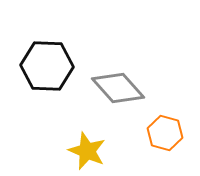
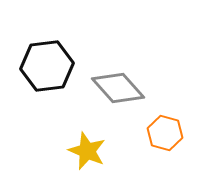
black hexagon: rotated 9 degrees counterclockwise
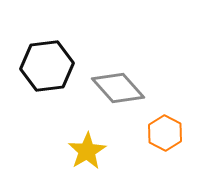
orange hexagon: rotated 12 degrees clockwise
yellow star: rotated 18 degrees clockwise
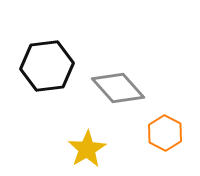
yellow star: moved 2 px up
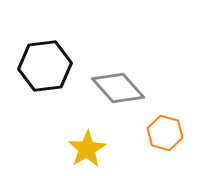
black hexagon: moved 2 px left
orange hexagon: rotated 12 degrees counterclockwise
